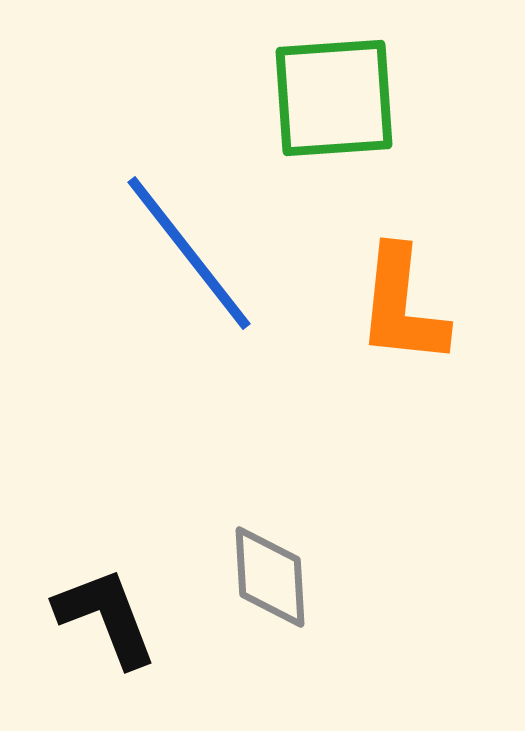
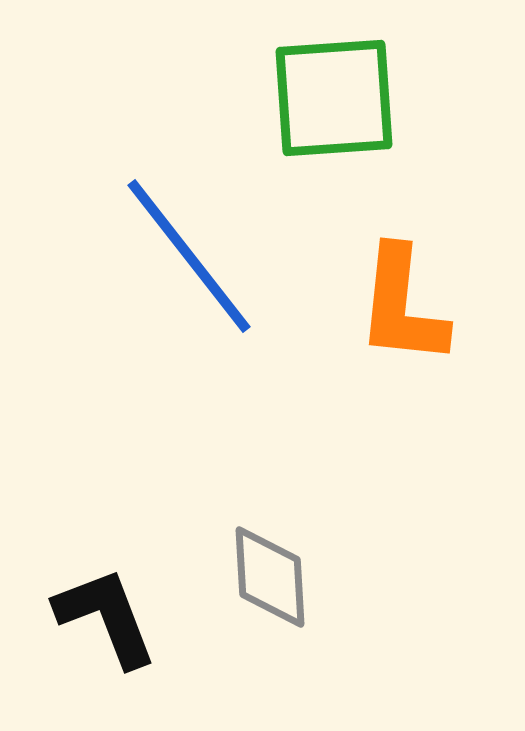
blue line: moved 3 px down
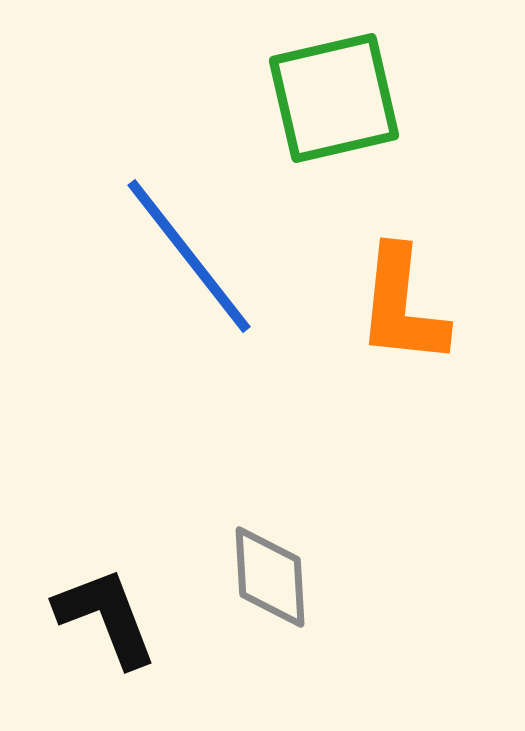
green square: rotated 9 degrees counterclockwise
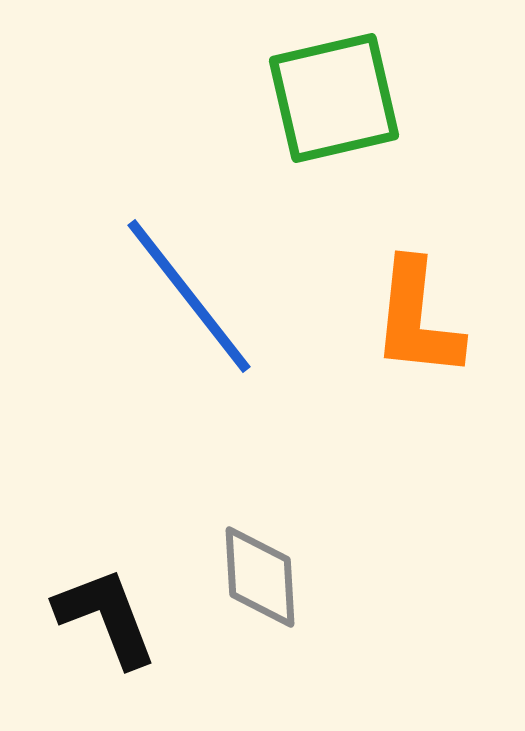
blue line: moved 40 px down
orange L-shape: moved 15 px right, 13 px down
gray diamond: moved 10 px left
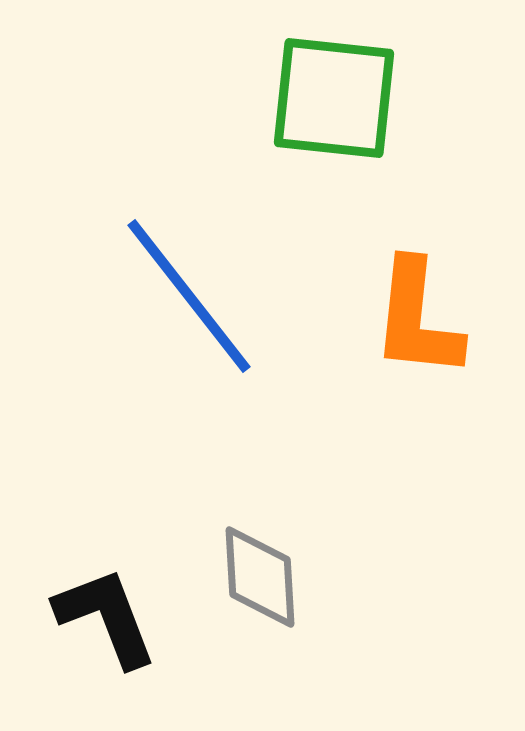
green square: rotated 19 degrees clockwise
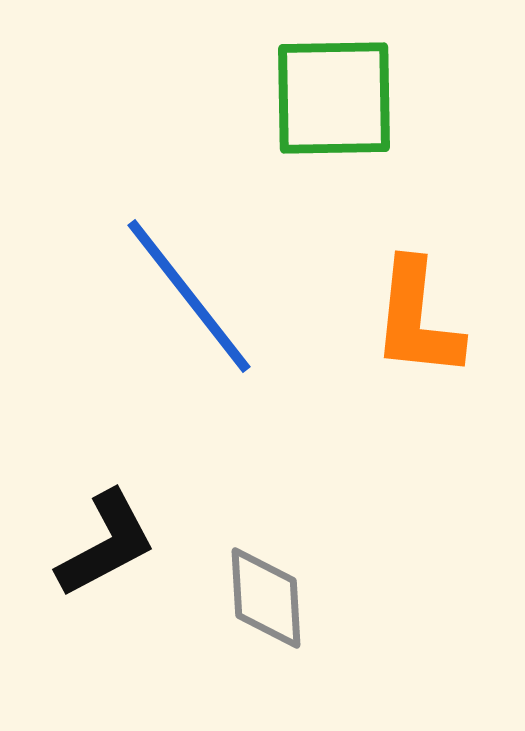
green square: rotated 7 degrees counterclockwise
gray diamond: moved 6 px right, 21 px down
black L-shape: moved 73 px up; rotated 83 degrees clockwise
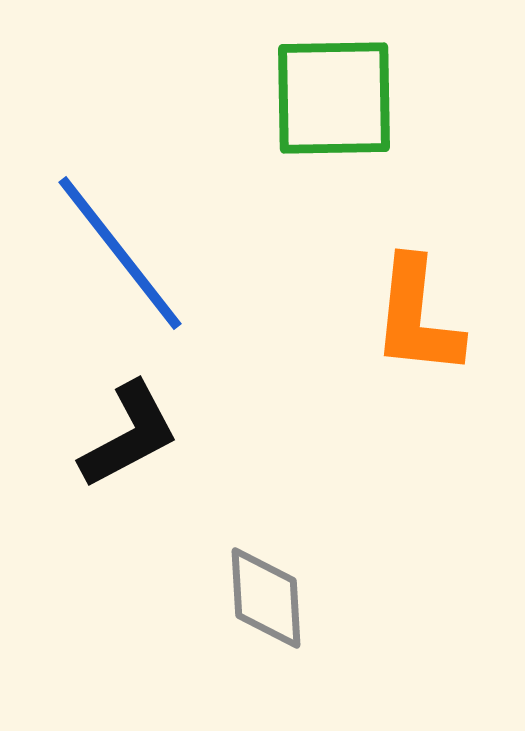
blue line: moved 69 px left, 43 px up
orange L-shape: moved 2 px up
black L-shape: moved 23 px right, 109 px up
